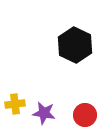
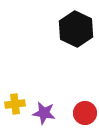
black hexagon: moved 1 px right, 16 px up
red circle: moved 2 px up
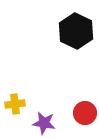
black hexagon: moved 2 px down
purple star: moved 10 px down
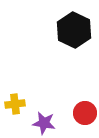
black hexagon: moved 2 px left, 1 px up
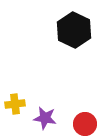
red circle: moved 11 px down
purple star: moved 1 px right, 5 px up
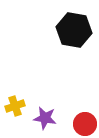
black hexagon: rotated 16 degrees counterclockwise
yellow cross: moved 2 px down; rotated 12 degrees counterclockwise
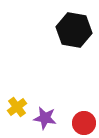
yellow cross: moved 2 px right, 1 px down; rotated 18 degrees counterclockwise
red circle: moved 1 px left, 1 px up
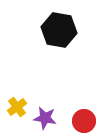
black hexagon: moved 15 px left
red circle: moved 2 px up
